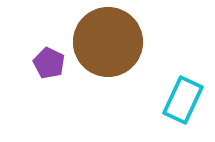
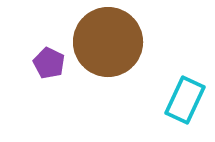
cyan rectangle: moved 2 px right
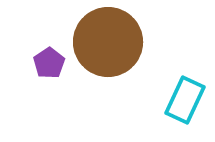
purple pentagon: rotated 12 degrees clockwise
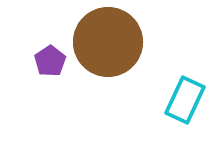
purple pentagon: moved 1 px right, 2 px up
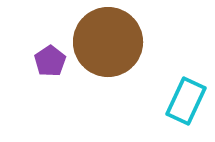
cyan rectangle: moved 1 px right, 1 px down
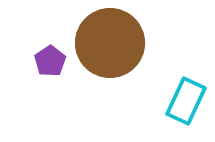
brown circle: moved 2 px right, 1 px down
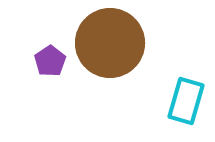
cyan rectangle: rotated 9 degrees counterclockwise
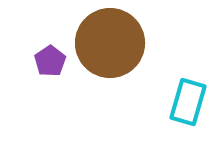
cyan rectangle: moved 2 px right, 1 px down
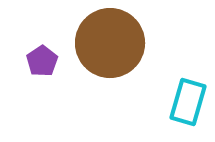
purple pentagon: moved 8 px left
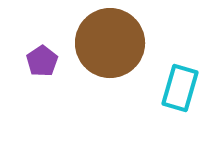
cyan rectangle: moved 8 px left, 14 px up
